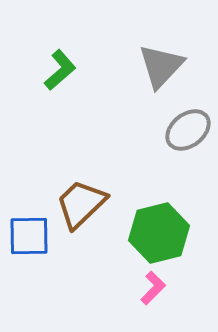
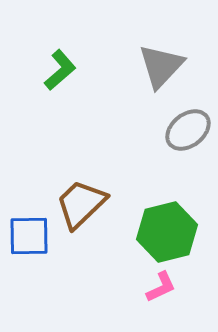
green hexagon: moved 8 px right, 1 px up
pink L-shape: moved 8 px right, 1 px up; rotated 20 degrees clockwise
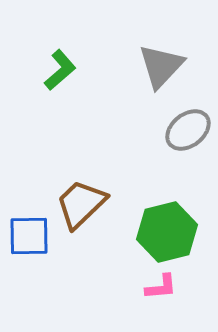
pink L-shape: rotated 20 degrees clockwise
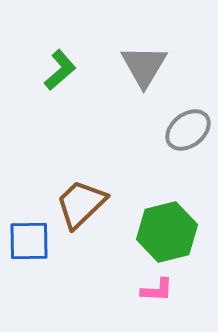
gray triangle: moved 17 px left; rotated 12 degrees counterclockwise
blue square: moved 5 px down
pink L-shape: moved 4 px left, 3 px down; rotated 8 degrees clockwise
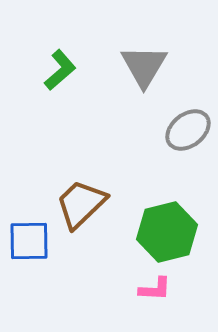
pink L-shape: moved 2 px left, 1 px up
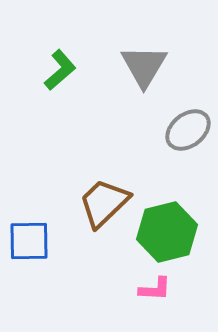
brown trapezoid: moved 23 px right, 1 px up
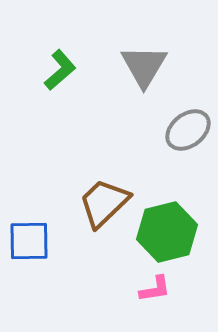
pink L-shape: rotated 12 degrees counterclockwise
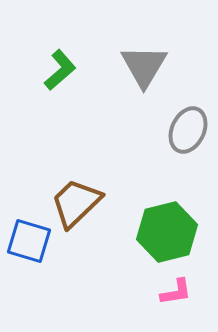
gray ellipse: rotated 27 degrees counterclockwise
brown trapezoid: moved 28 px left
blue square: rotated 18 degrees clockwise
pink L-shape: moved 21 px right, 3 px down
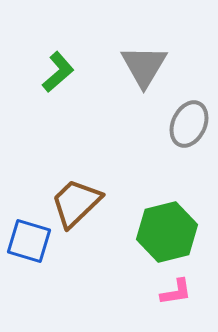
green L-shape: moved 2 px left, 2 px down
gray ellipse: moved 1 px right, 6 px up
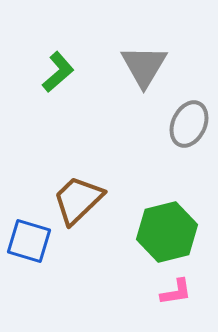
brown trapezoid: moved 2 px right, 3 px up
